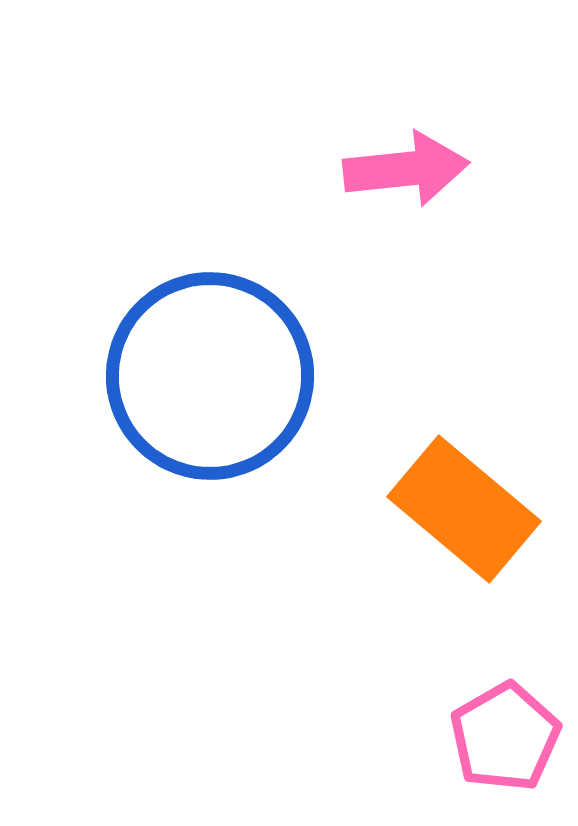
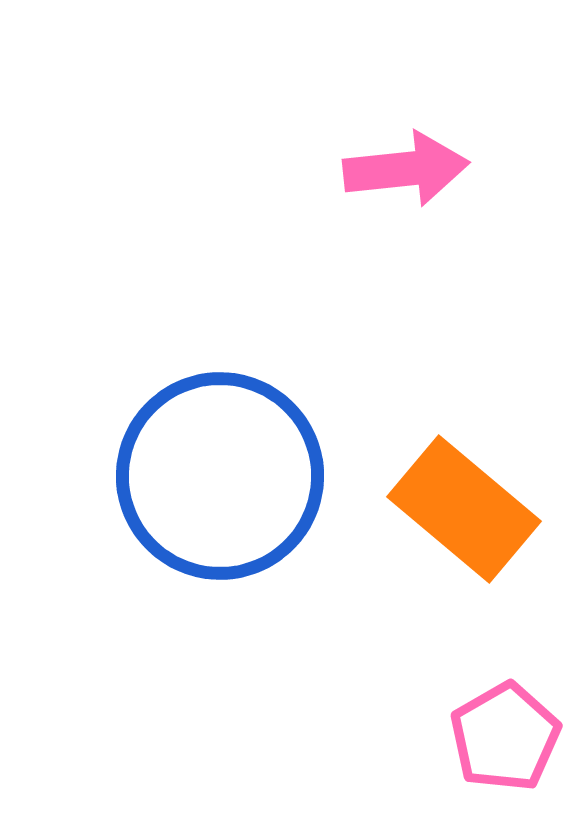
blue circle: moved 10 px right, 100 px down
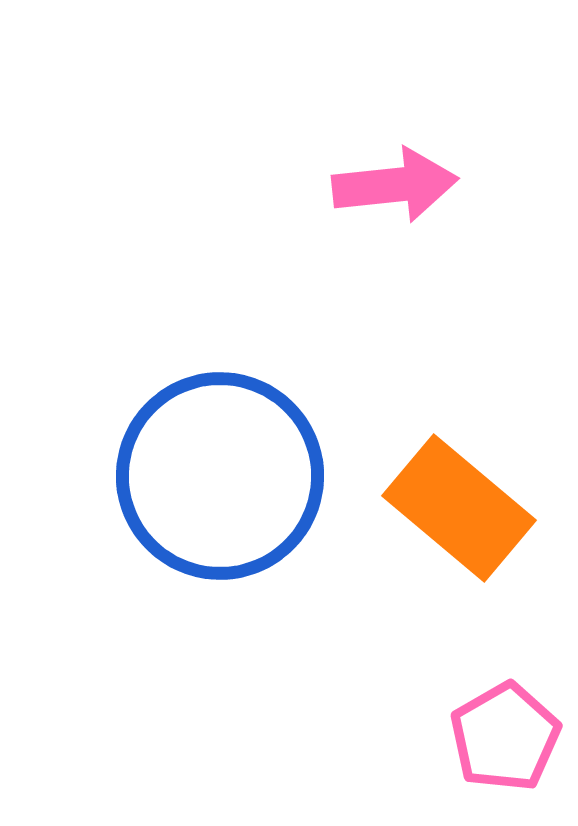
pink arrow: moved 11 px left, 16 px down
orange rectangle: moved 5 px left, 1 px up
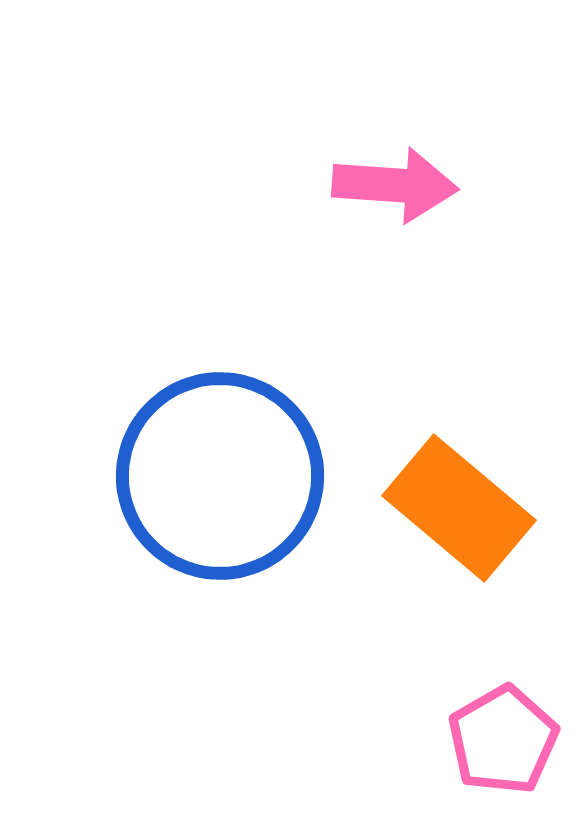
pink arrow: rotated 10 degrees clockwise
pink pentagon: moved 2 px left, 3 px down
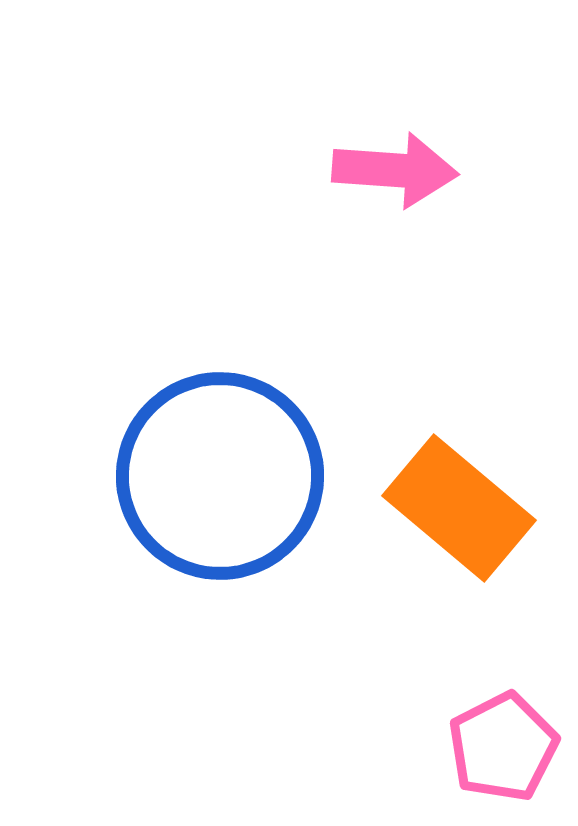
pink arrow: moved 15 px up
pink pentagon: moved 7 px down; rotated 3 degrees clockwise
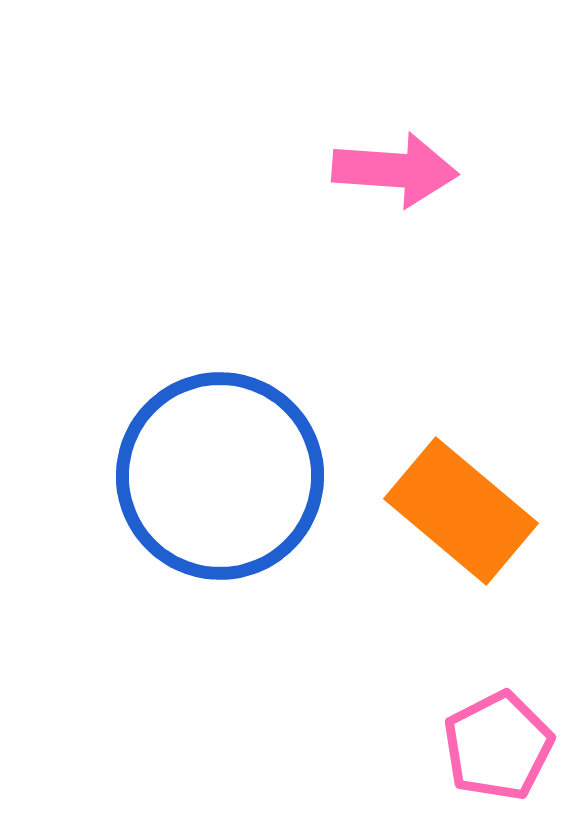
orange rectangle: moved 2 px right, 3 px down
pink pentagon: moved 5 px left, 1 px up
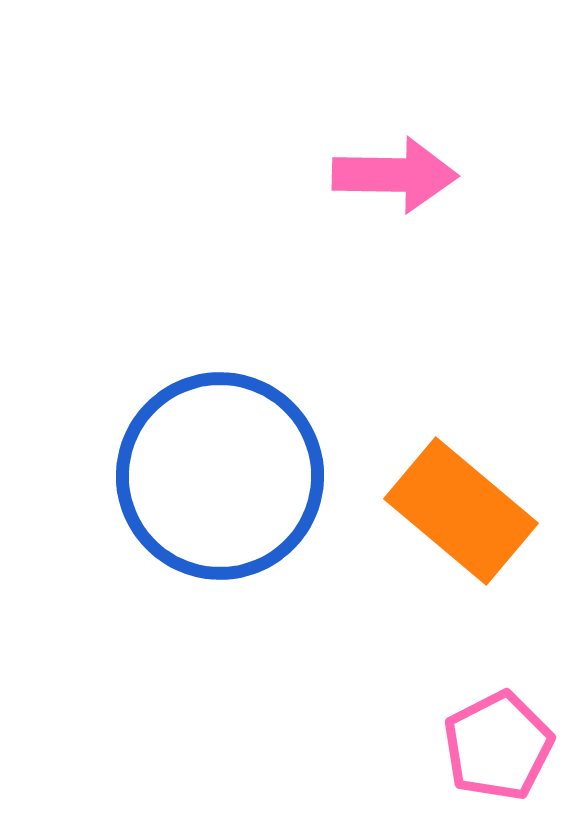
pink arrow: moved 5 px down; rotated 3 degrees counterclockwise
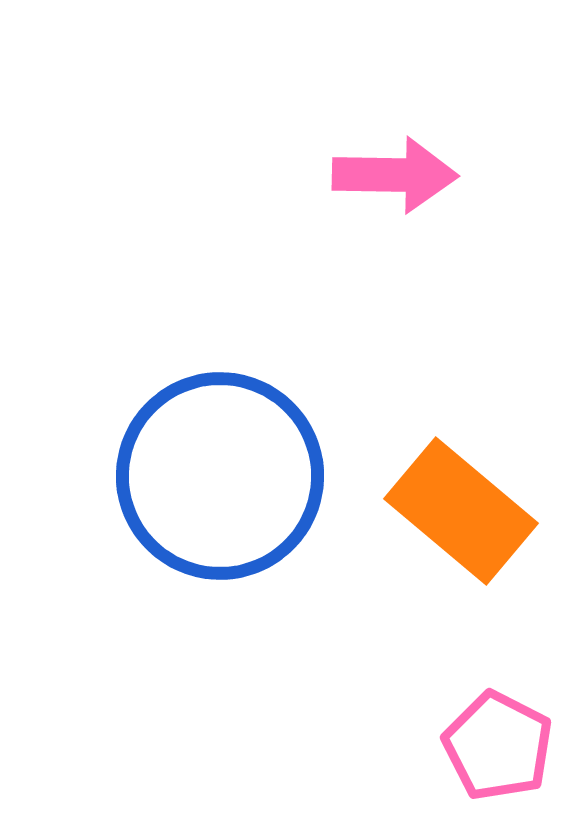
pink pentagon: rotated 18 degrees counterclockwise
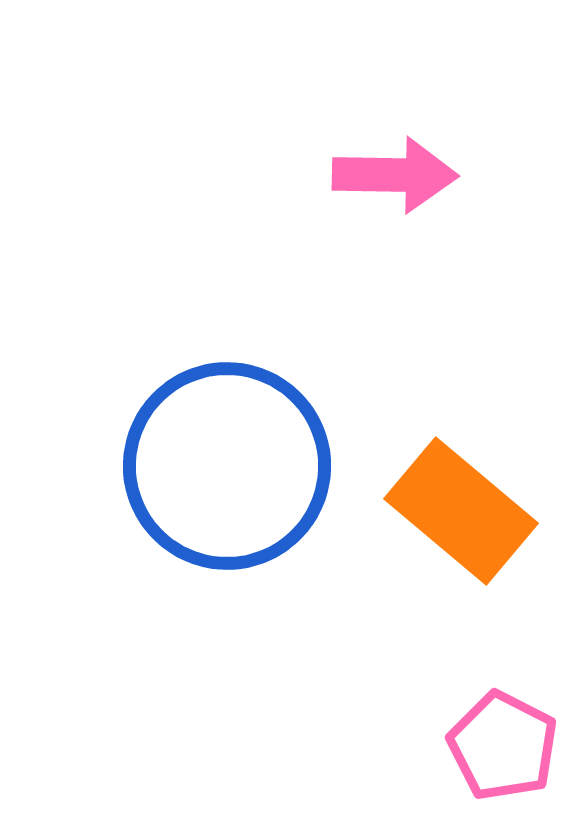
blue circle: moved 7 px right, 10 px up
pink pentagon: moved 5 px right
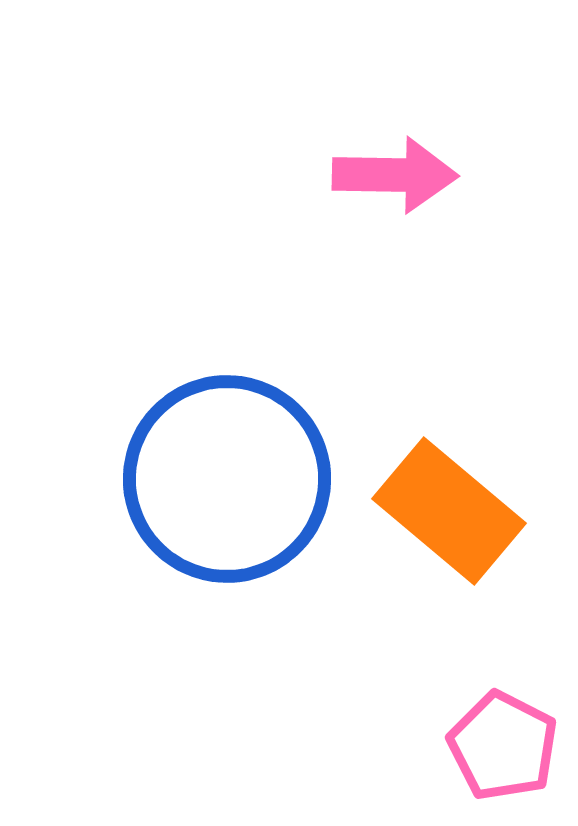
blue circle: moved 13 px down
orange rectangle: moved 12 px left
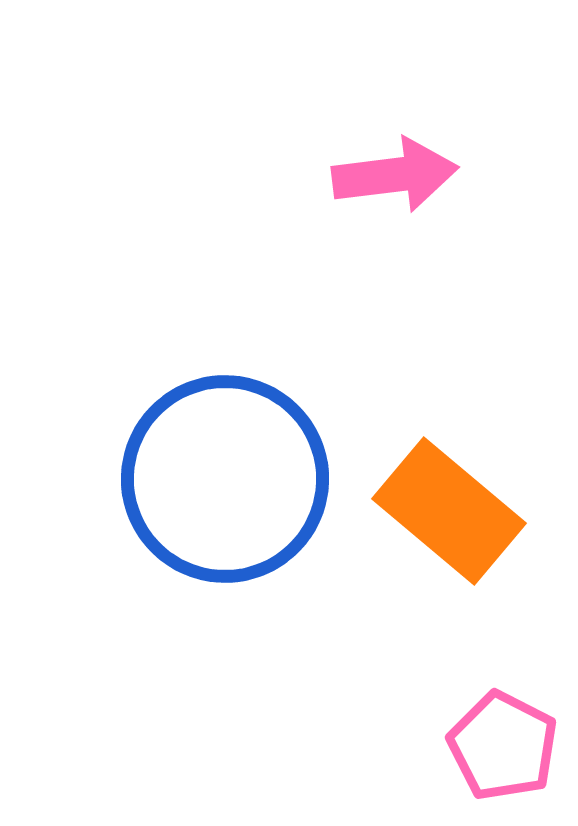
pink arrow: rotated 8 degrees counterclockwise
blue circle: moved 2 px left
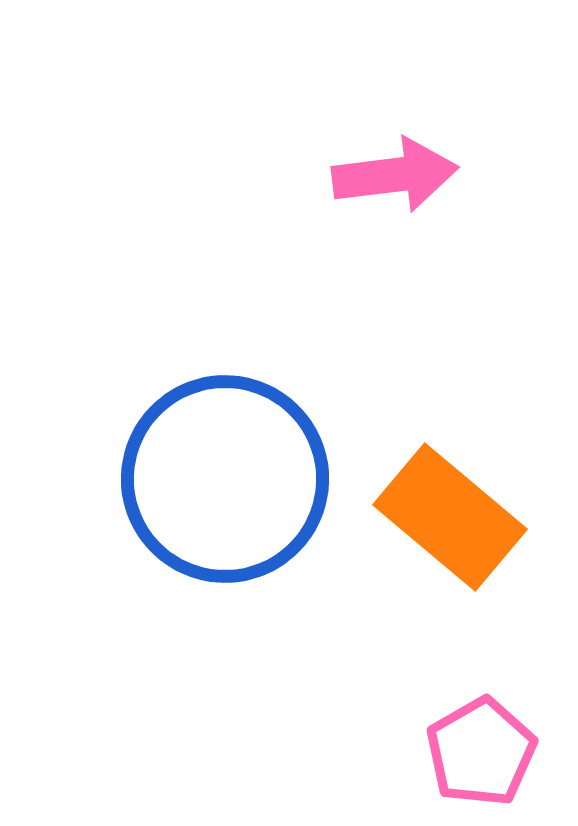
orange rectangle: moved 1 px right, 6 px down
pink pentagon: moved 22 px left, 6 px down; rotated 15 degrees clockwise
